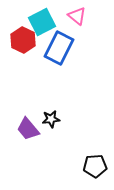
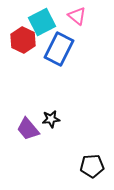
blue rectangle: moved 1 px down
black pentagon: moved 3 px left
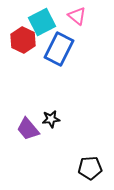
black pentagon: moved 2 px left, 2 px down
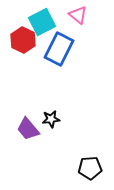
pink triangle: moved 1 px right, 1 px up
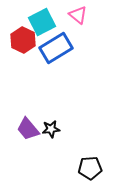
blue rectangle: moved 3 px left, 1 px up; rotated 32 degrees clockwise
black star: moved 10 px down
